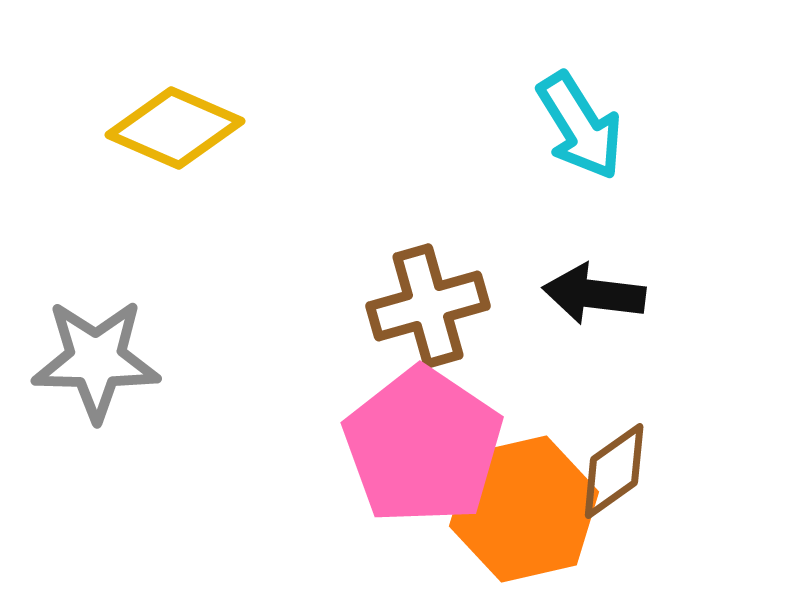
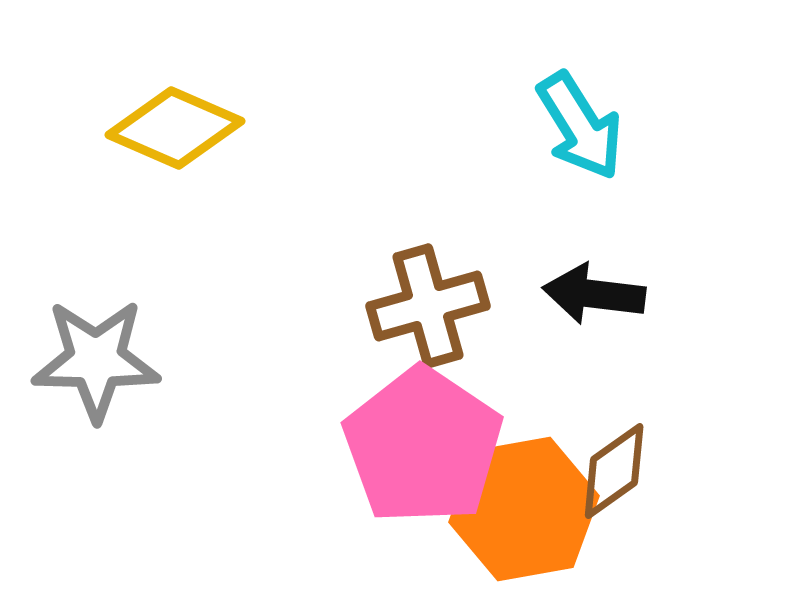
orange hexagon: rotated 3 degrees clockwise
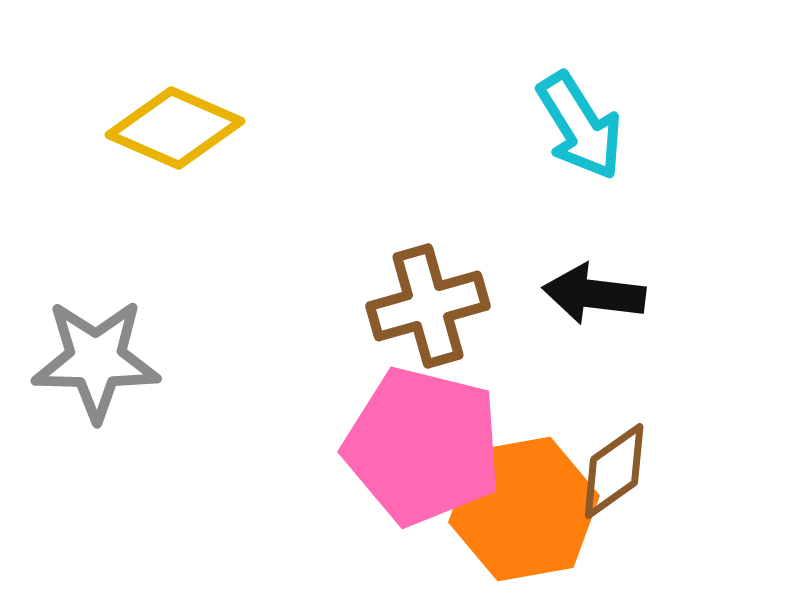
pink pentagon: rotated 20 degrees counterclockwise
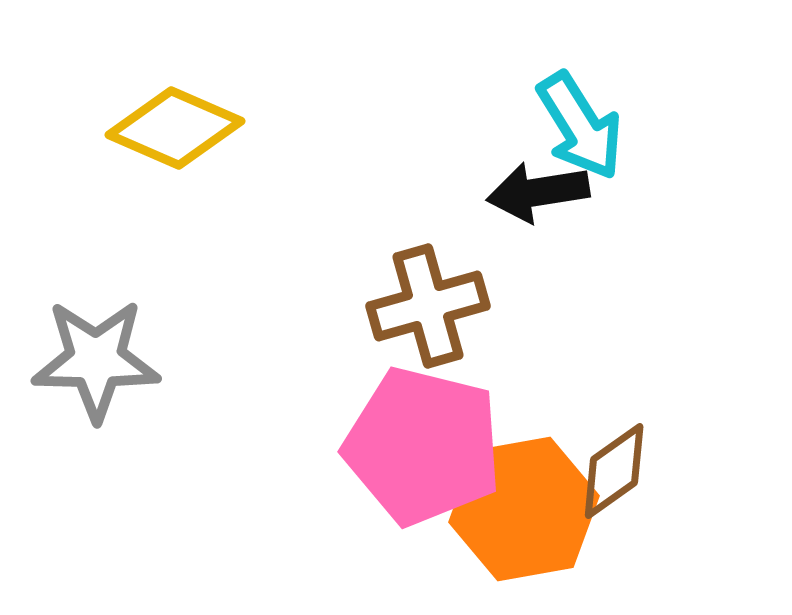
black arrow: moved 56 px left, 102 px up; rotated 16 degrees counterclockwise
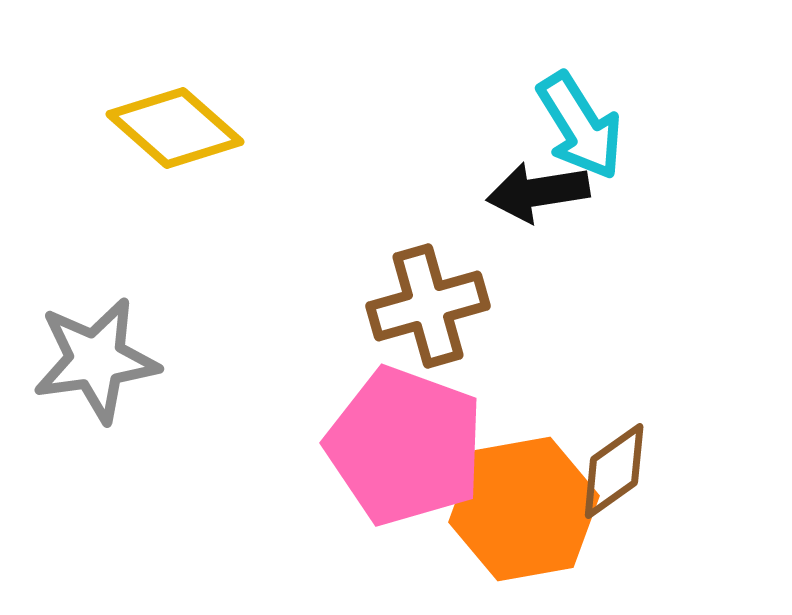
yellow diamond: rotated 18 degrees clockwise
gray star: rotated 9 degrees counterclockwise
pink pentagon: moved 18 px left; rotated 6 degrees clockwise
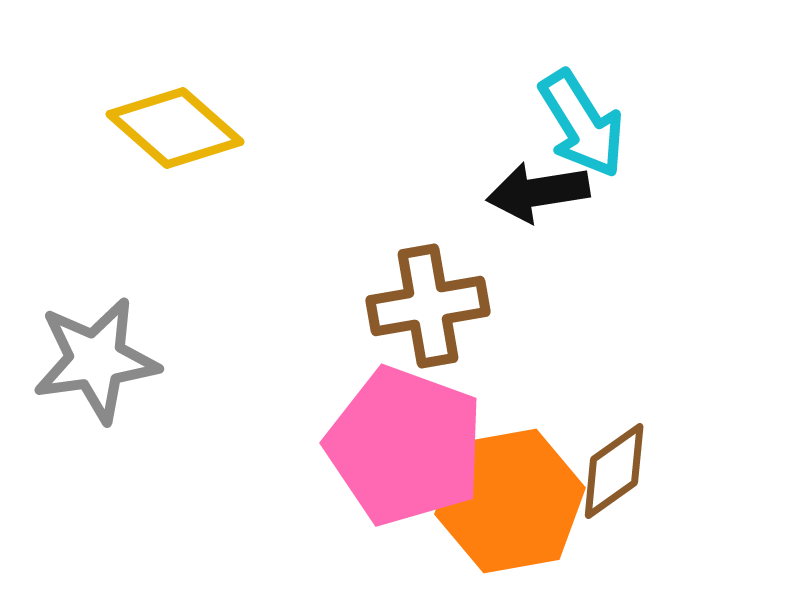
cyan arrow: moved 2 px right, 2 px up
brown cross: rotated 6 degrees clockwise
orange hexagon: moved 14 px left, 8 px up
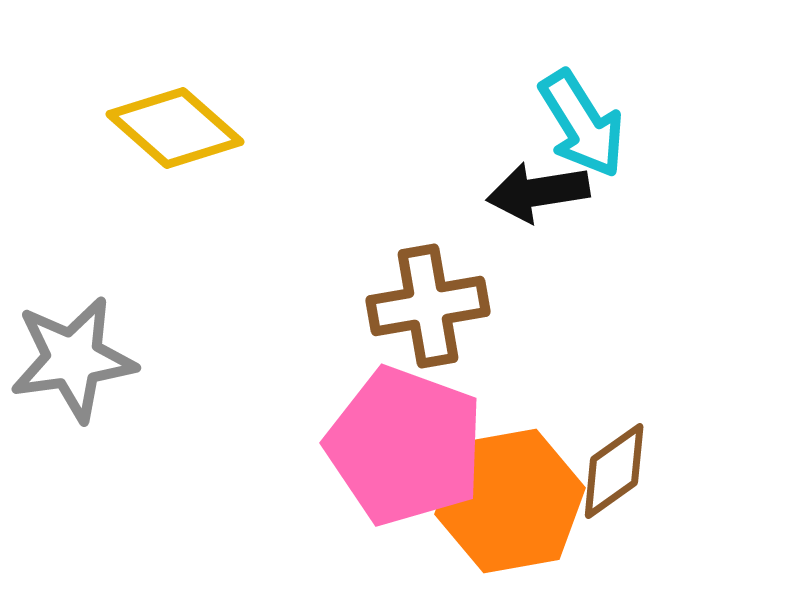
gray star: moved 23 px left, 1 px up
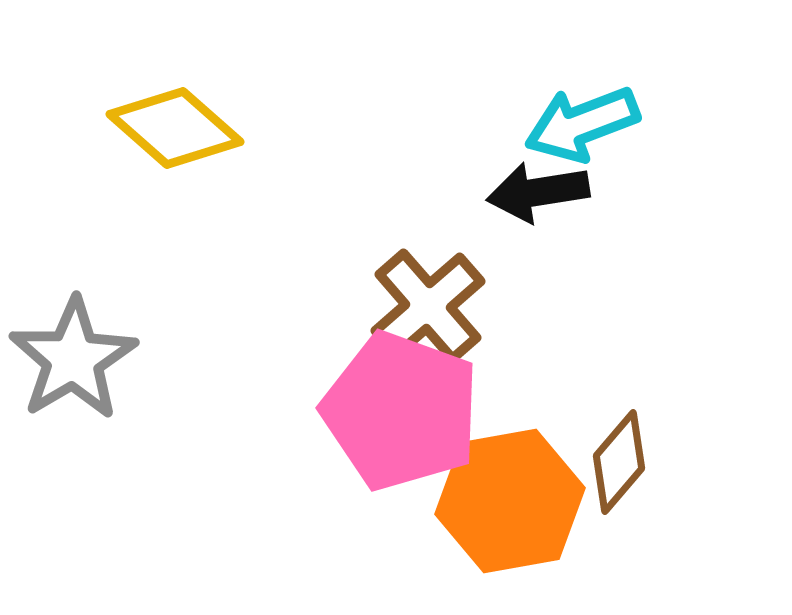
cyan arrow: rotated 101 degrees clockwise
brown cross: rotated 31 degrees counterclockwise
gray star: rotated 23 degrees counterclockwise
pink pentagon: moved 4 px left, 35 px up
brown diamond: moved 5 px right, 9 px up; rotated 14 degrees counterclockwise
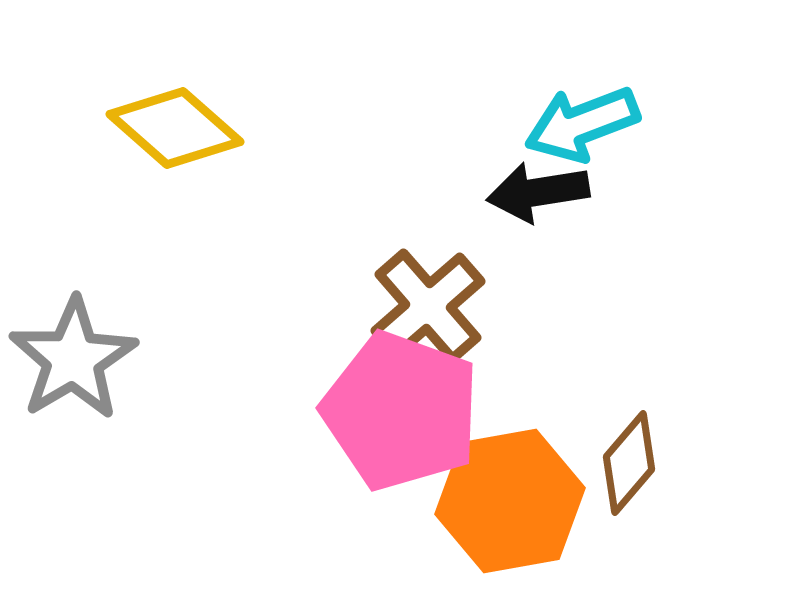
brown diamond: moved 10 px right, 1 px down
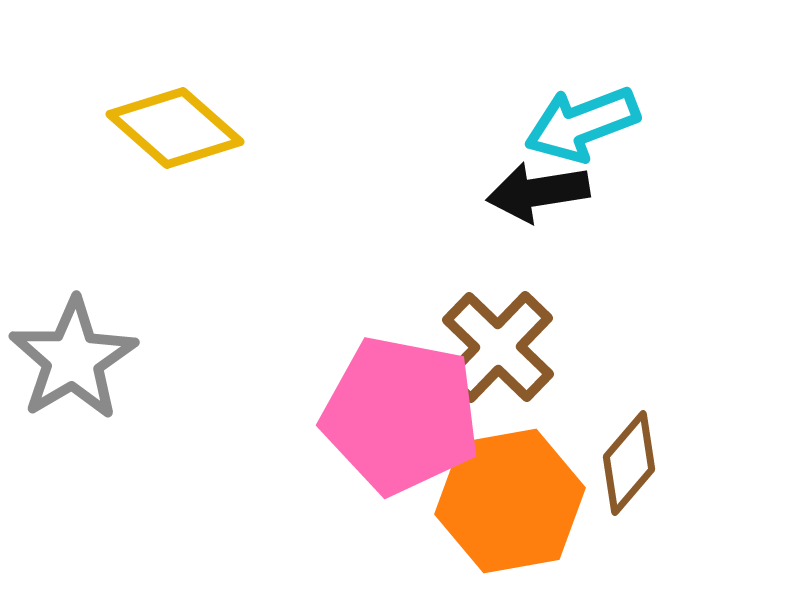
brown cross: moved 70 px right, 41 px down; rotated 5 degrees counterclockwise
pink pentagon: moved 4 px down; rotated 9 degrees counterclockwise
